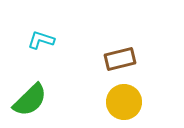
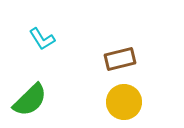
cyan L-shape: moved 1 px right, 1 px up; rotated 140 degrees counterclockwise
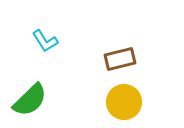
cyan L-shape: moved 3 px right, 2 px down
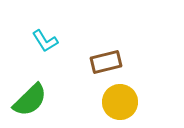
brown rectangle: moved 14 px left, 3 px down
yellow circle: moved 4 px left
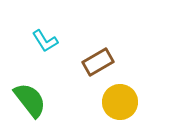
brown rectangle: moved 8 px left; rotated 16 degrees counterclockwise
green semicircle: rotated 84 degrees counterclockwise
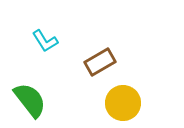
brown rectangle: moved 2 px right
yellow circle: moved 3 px right, 1 px down
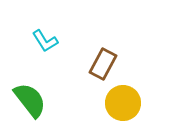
brown rectangle: moved 3 px right, 2 px down; rotated 32 degrees counterclockwise
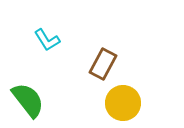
cyan L-shape: moved 2 px right, 1 px up
green semicircle: moved 2 px left
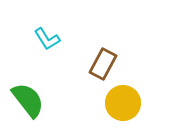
cyan L-shape: moved 1 px up
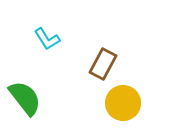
green semicircle: moved 3 px left, 2 px up
